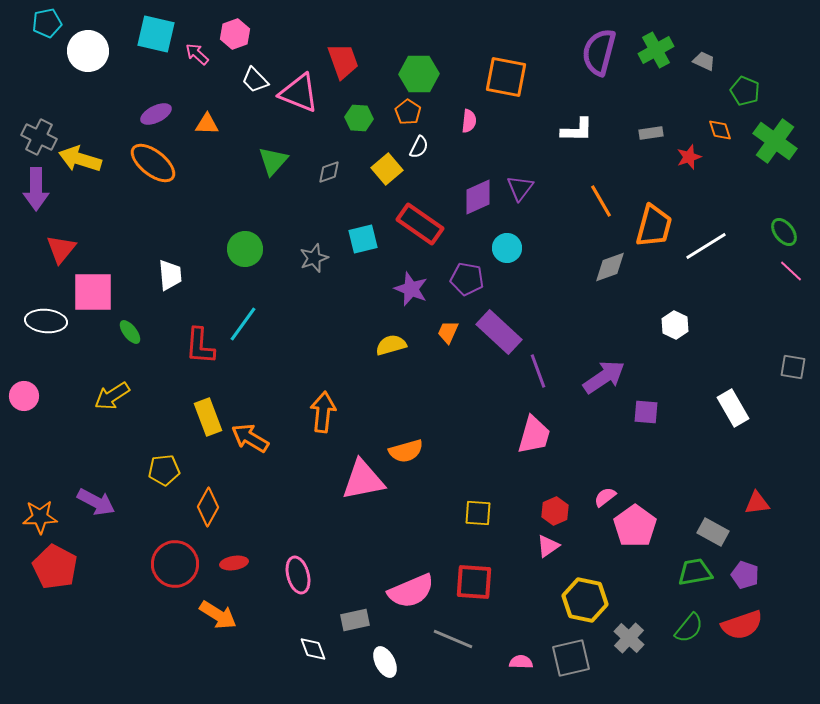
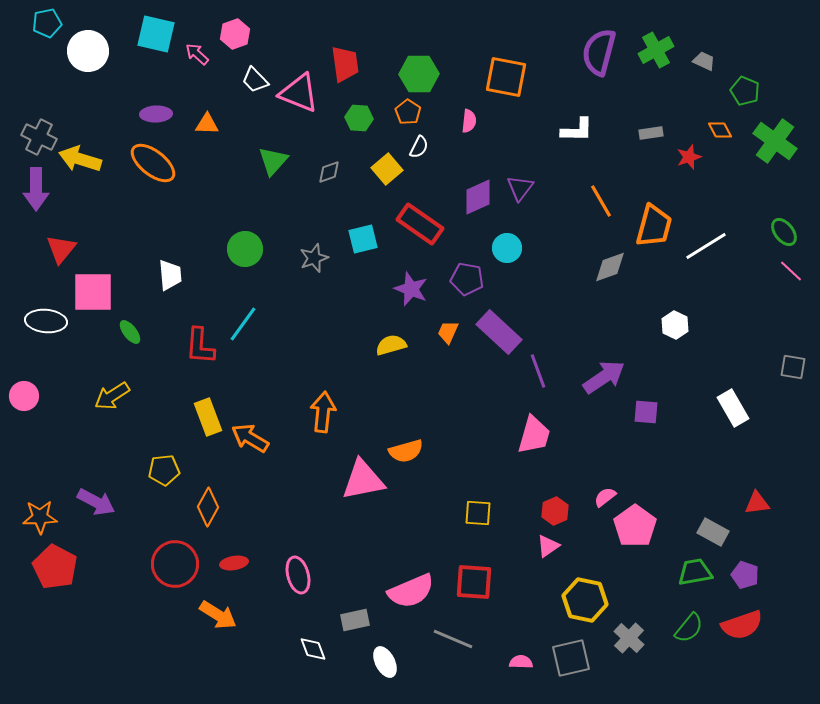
red trapezoid at (343, 61): moved 2 px right, 3 px down; rotated 12 degrees clockwise
purple ellipse at (156, 114): rotated 24 degrees clockwise
orange diamond at (720, 130): rotated 10 degrees counterclockwise
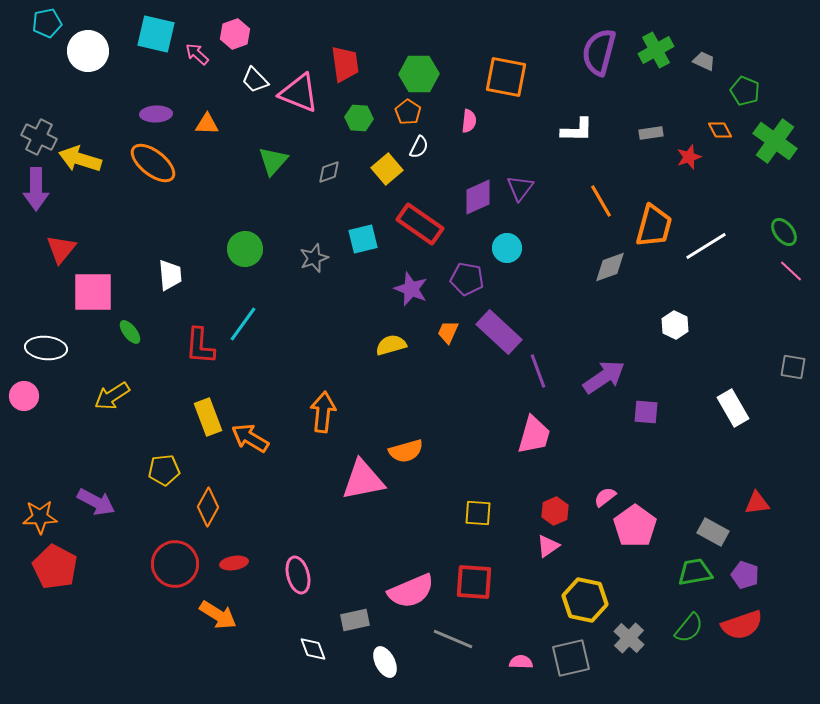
white ellipse at (46, 321): moved 27 px down
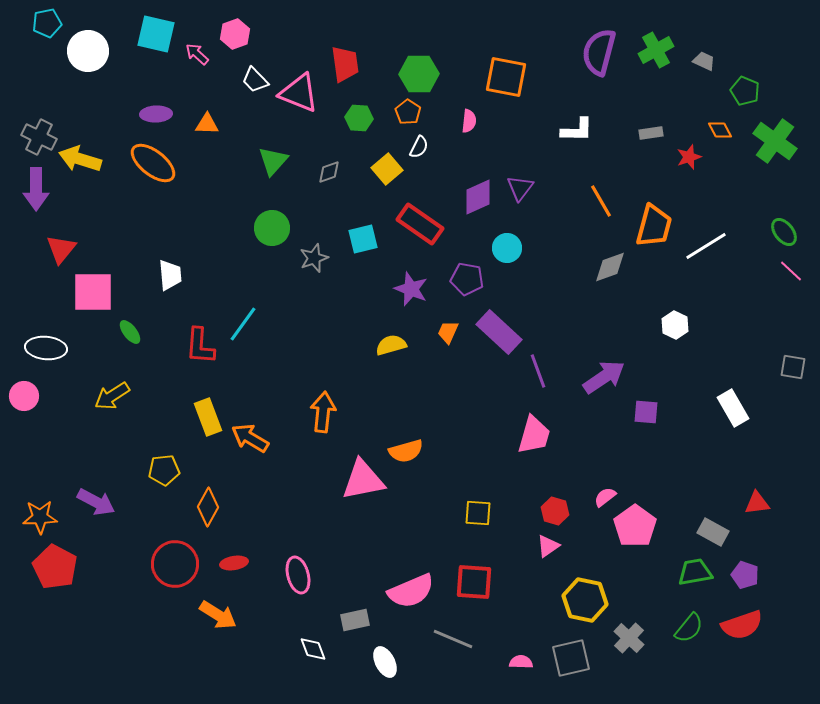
green circle at (245, 249): moved 27 px right, 21 px up
red hexagon at (555, 511): rotated 20 degrees counterclockwise
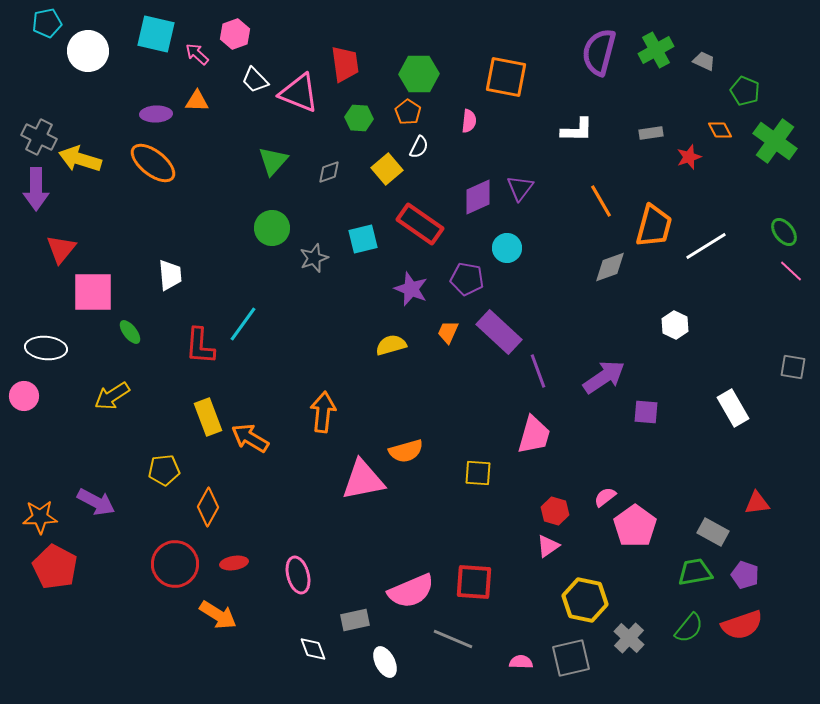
orange triangle at (207, 124): moved 10 px left, 23 px up
yellow square at (478, 513): moved 40 px up
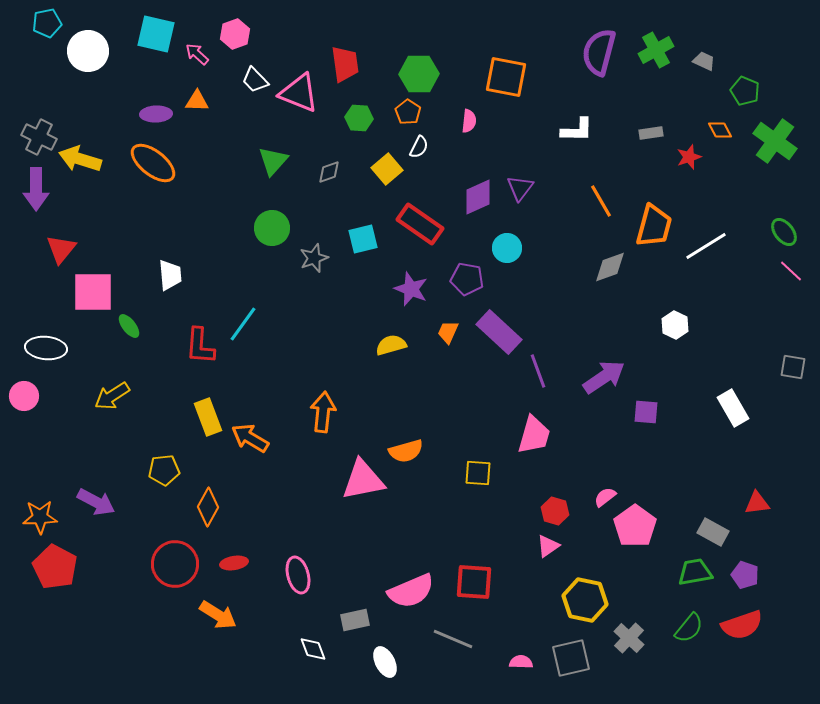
green ellipse at (130, 332): moved 1 px left, 6 px up
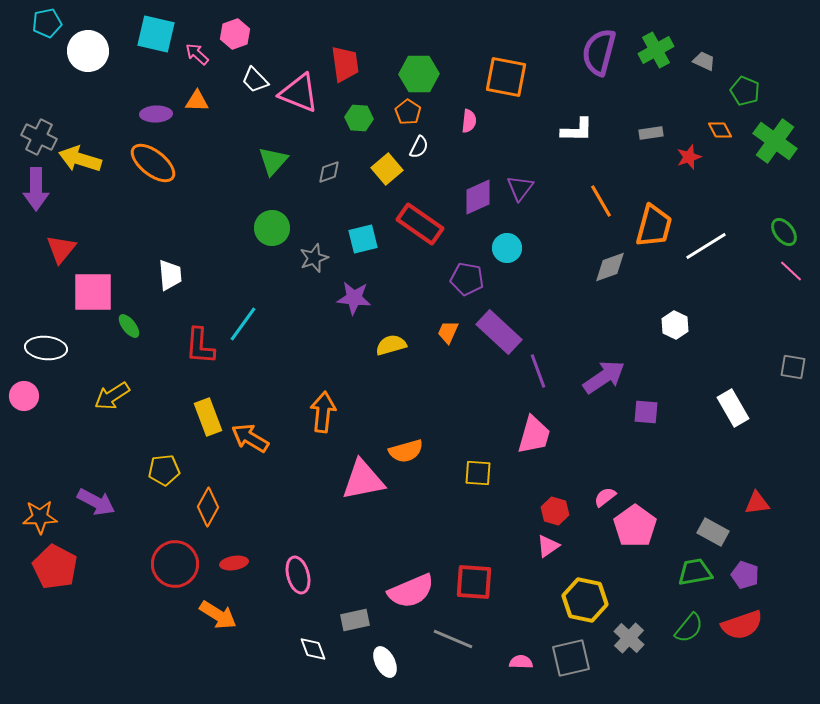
purple star at (411, 289): moved 57 px left, 9 px down; rotated 16 degrees counterclockwise
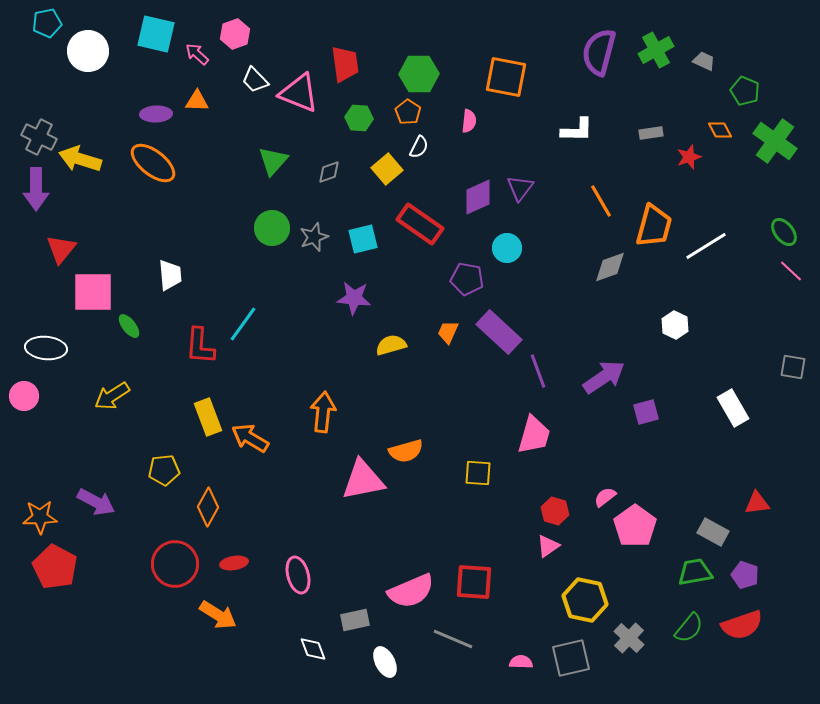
gray star at (314, 258): moved 21 px up
purple square at (646, 412): rotated 20 degrees counterclockwise
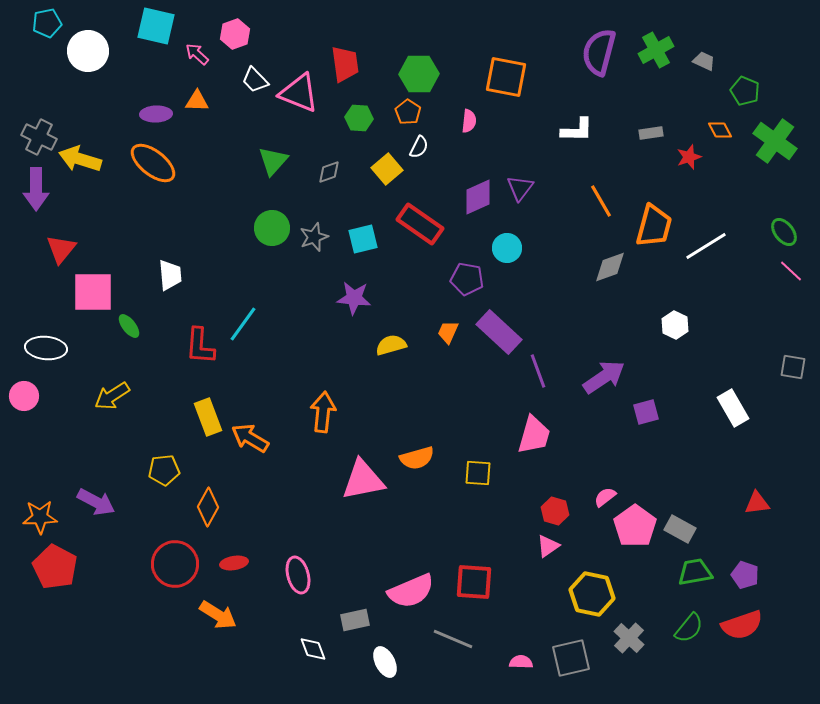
cyan square at (156, 34): moved 8 px up
orange semicircle at (406, 451): moved 11 px right, 7 px down
gray rectangle at (713, 532): moved 33 px left, 3 px up
yellow hexagon at (585, 600): moved 7 px right, 6 px up
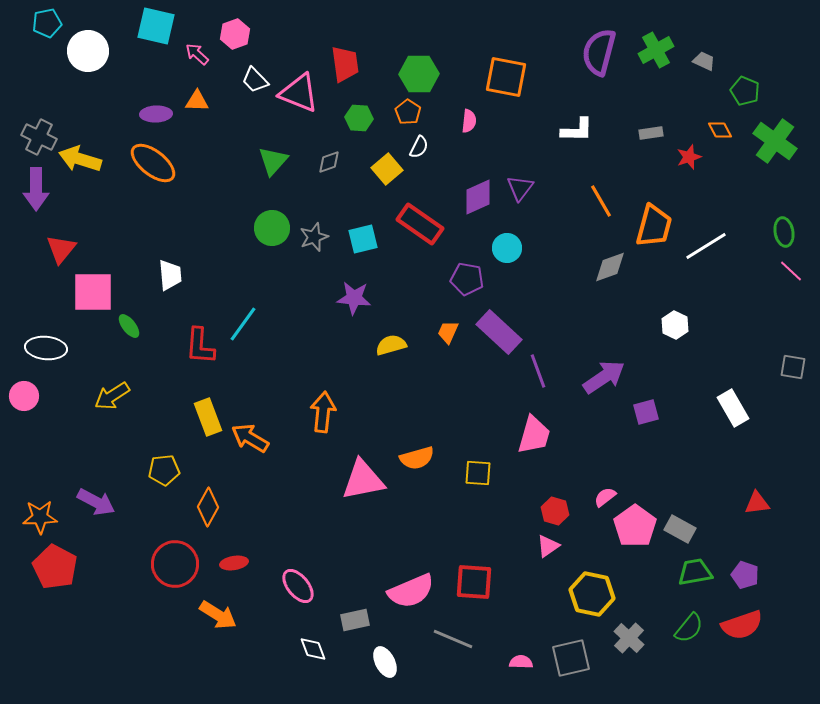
gray diamond at (329, 172): moved 10 px up
green ellipse at (784, 232): rotated 28 degrees clockwise
pink ellipse at (298, 575): moved 11 px down; rotated 24 degrees counterclockwise
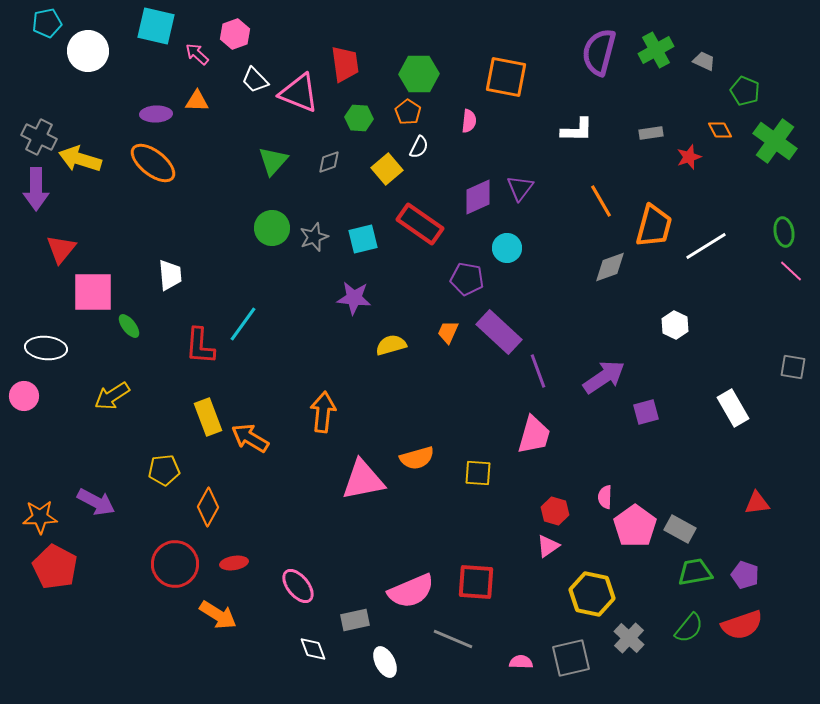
pink semicircle at (605, 497): rotated 50 degrees counterclockwise
red square at (474, 582): moved 2 px right
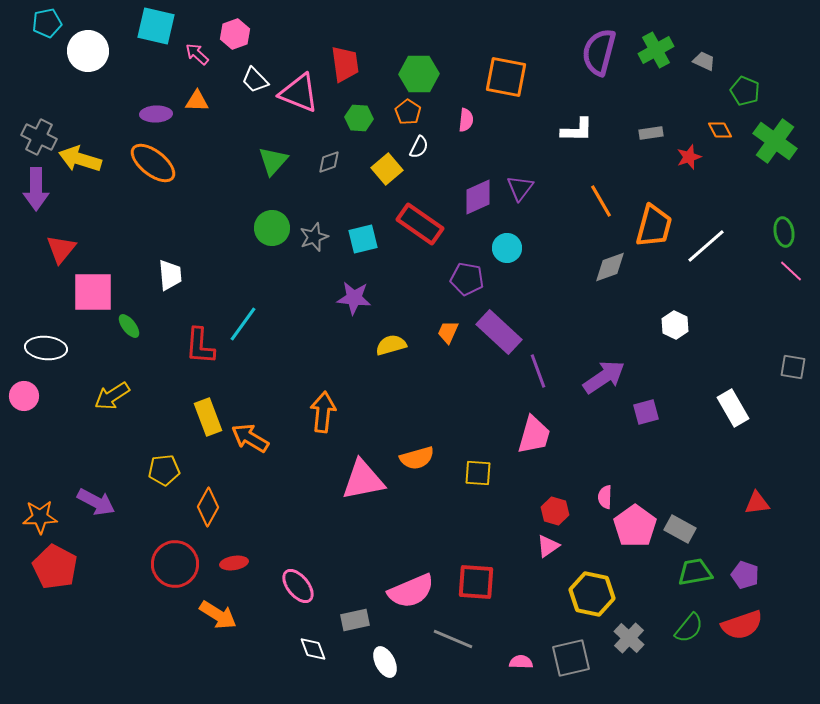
pink semicircle at (469, 121): moved 3 px left, 1 px up
white line at (706, 246): rotated 9 degrees counterclockwise
